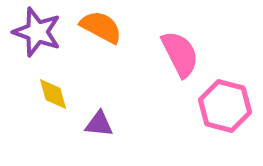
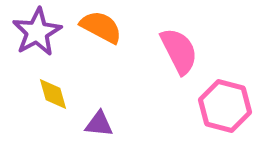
purple star: rotated 24 degrees clockwise
pink semicircle: moved 1 px left, 3 px up
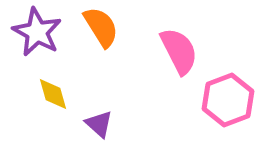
orange semicircle: rotated 30 degrees clockwise
purple star: rotated 15 degrees counterclockwise
pink hexagon: moved 3 px right, 6 px up; rotated 24 degrees clockwise
purple triangle: rotated 36 degrees clockwise
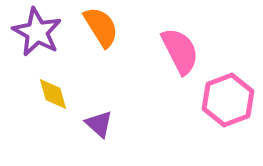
pink semicircle: moved 1 px right
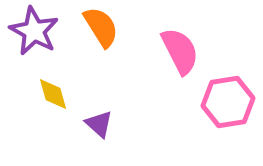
purple star: moved 3 px left, 1 px up
pink hexagon: moved 2 px down; rotated 12 degrees clockwise
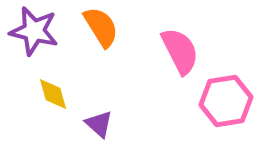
purple star: rotated 15 degrees counterclockwise
pink hexagon: moved 2 px left, 1 px up
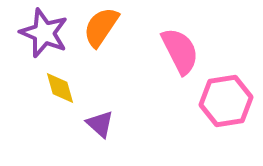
orange semicircle: rotated 114 degrees counterclockwise
purple star: moved 10 px right, 2 px down; rotated 9 degrees clockwise
yellow diamond: moved 7 px right, 6 px up
purple triangle: moved 1 px right
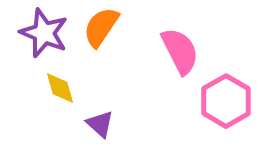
pink hexagon: rotated 21 degrees counterclockwise
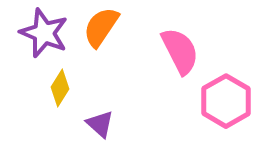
yellow diamond: rotated 48 degrees clockwise
